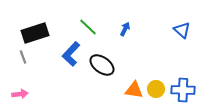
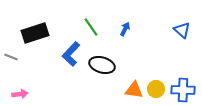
green line: moved 3 px right; rotated 12 degrees clockwise
gray line: moved 12 px left; rotated 48 degrees counterclockwise
black ellipse: rotated 20 degrees counterclockwise
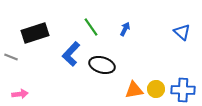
blue triangle: moved 2 px down
orange triangle: rotated 18 degrees counterclockwise
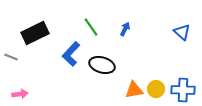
black rectangle: rotated 8 degrees counterclockwise
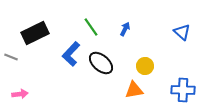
black ellipse: moved 1 px left, 2 px up; rotated 25 degrees clockwise
yellow circle: moved 11 px left, 23 px up
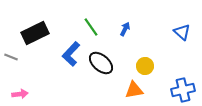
blue cross: rotated 15 degrees counterclockwise
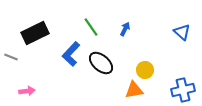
yellow circle: moved 4 px down
pink arrow: moved 7 px right, 3 px up
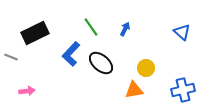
yellow circle: moved 1 px right, 2 px up
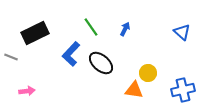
yellow circle: moved 2 px right, 5 px down
orange triangle: rotated 18 degrees clockwise
